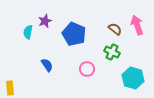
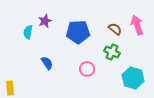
blue pentagon: moved 4 px right, 2 px up; rotated 25 degrees counterclockwise
blue semicircle: moved 2 px up
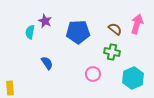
purple star: rotated 24 degrees counterclockwise
pink arrow: moved 1 px up; rotated 36 degrees clockwise
cyan semicircle: moved 2 px right
green cross: rotated 14 degrees counterclockwise
pink circle: moved 6 px right, 5 px down
cyan hexagon: rotated 20 degrees clockwise
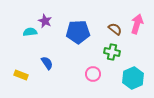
cyan semicircle: rotated 72 degrees clockwise
yellow rectangle: moved 11 px right, 13 px up; rotated 64 degrees counterclockwise
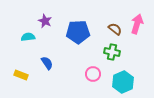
cyan semicircle: moved 2 px left, 5 px down
cyan hexagon: moved 10 px left, 4 px down
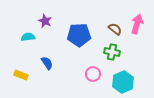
blue pentagon: moved 1 px right, 3 px down
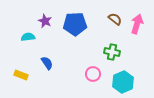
brown semicircle: moved 10 px up
blue pentagon: moved 4 px left, 11 px up
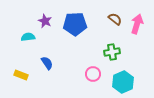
green cross: rotated 21 degrees counterclockwise
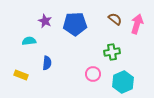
cyan semicircle: moved 1 px right, 4 px down
blue semicircle: rotated 40 degrees clockwise
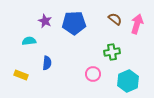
blue pentagon: moved 1 px left, 1 px up
cyan hexagon: moved 5 px right, 1 px up
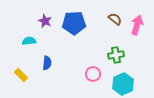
pink arrow: moved 1 px down
green cross: moved 4 px right, 3 px down
yellow rectangle: rotated 24 degrees clockwise
cyan hexagon: moved 5 px left, 3 px down
